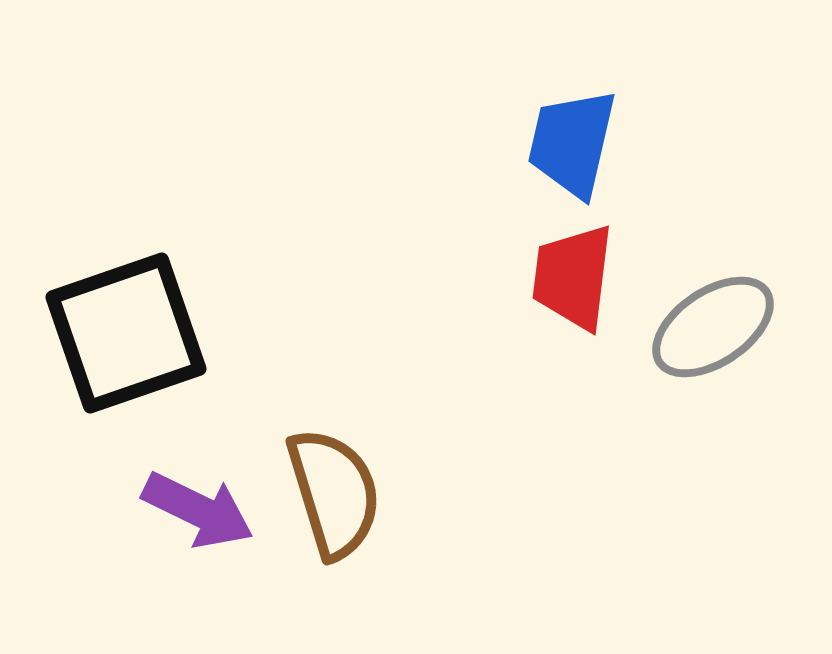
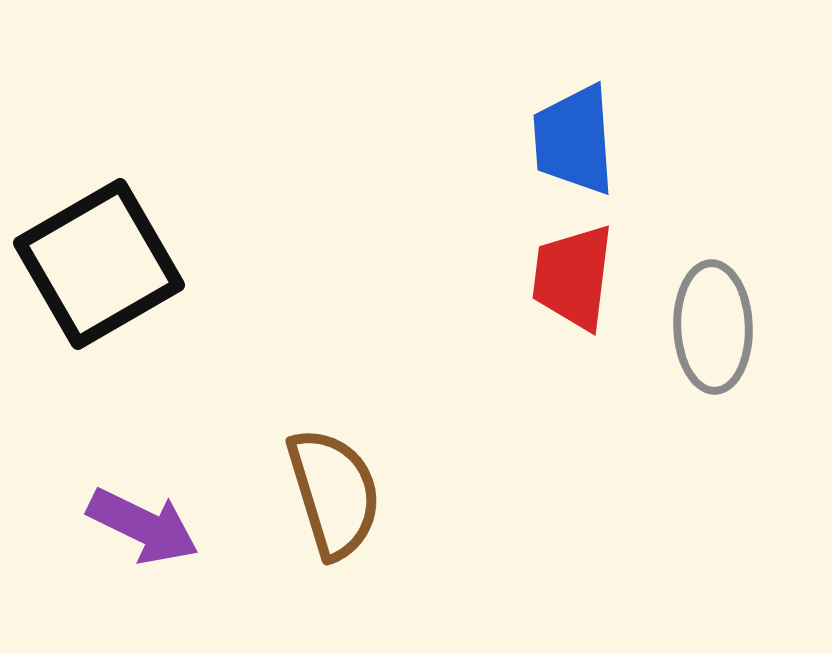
blue trapezoid: moved 2 px right, 3 px up; rotated 17 degrees counterclockwise
gray ellipse: rotated 58 degrees counterclockwise
black square: moved 27 px left, 69 px up; rotated 11 degrees counterclockwise
purple arrow: moved 55 px left, 16 px down
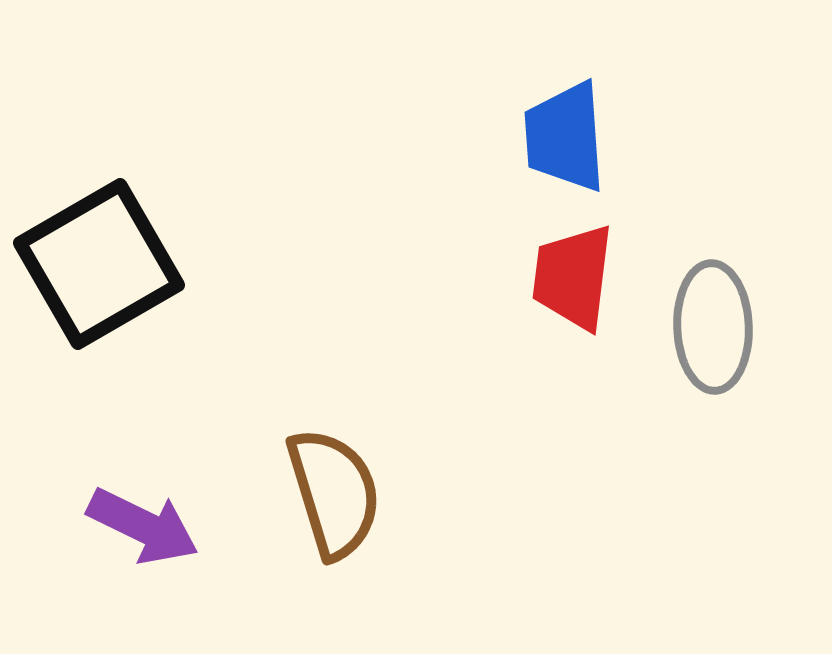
blue trapezoid: moved 9 px left, 3 px up
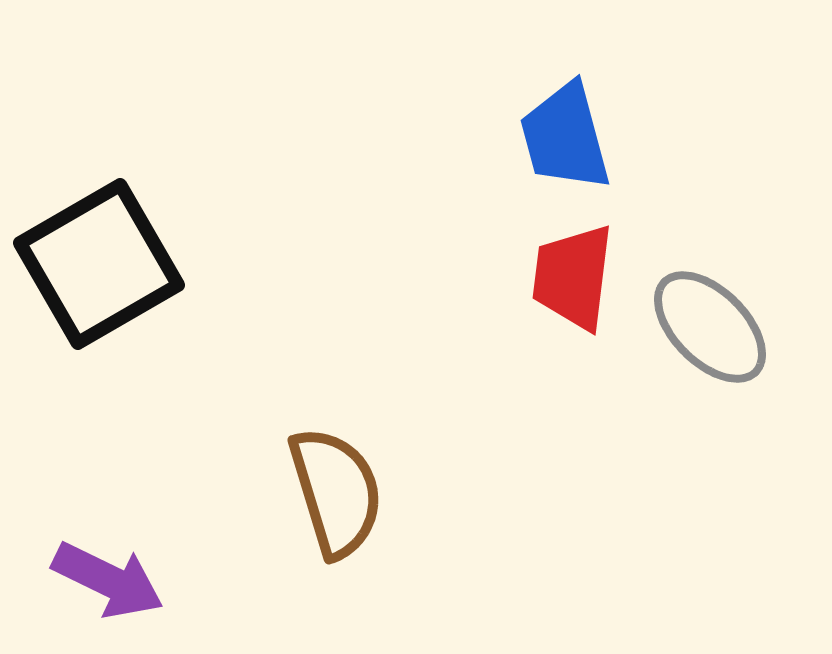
blue trapezoid: rotated 11 degrees counterclockwise
gray ellipse: moved 3 px left; rotated 43 degrees counterclockwise
brown semicircle: moved 2 px right, 1 px up
purple arrow: moved 35 px left, 54 px down
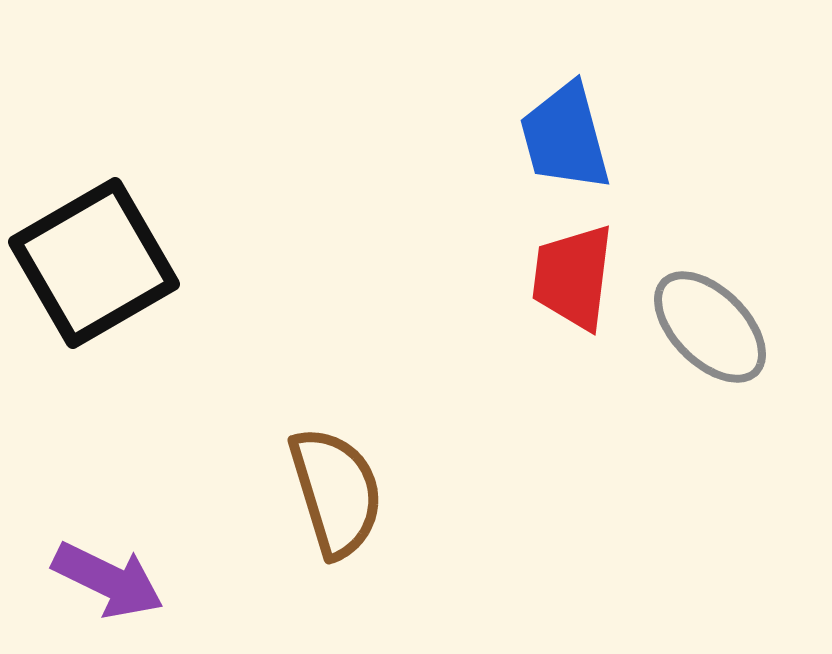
black square: moved 5 px left, 1 px up
